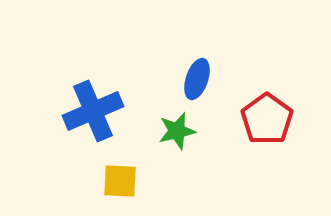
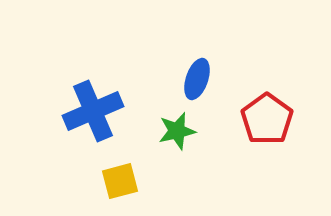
yellow square: rotated 18 degrees counterclockwise
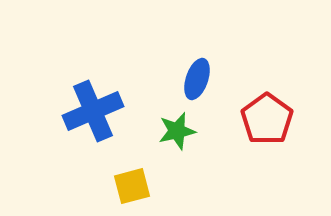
yellow square: moved 12 px right, 5 px down
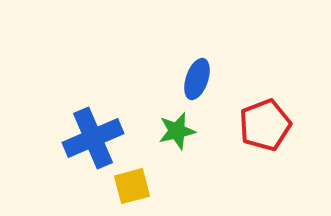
blue cross: moved 27 px down
red pentagon: moved 2 px left, 6 px down; rotated 15 degrees clockwise
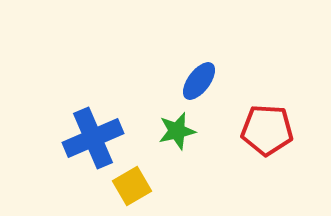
blue ellipse: moved 2 px right, 2 px down; rotated 18 degrees clockwise
red pentagon: moved 2 px right, 5 px down; rotated 24 degrees clockwise
yellow square: rotated 15 degrees counterclockwise
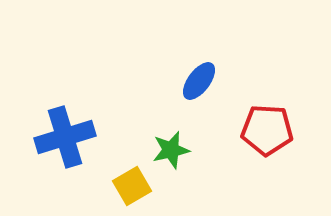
green star: moved 6 px left, 19 px down
blue cross: moved 28 px left, 1 px up; rotated 6 degrees clockwise
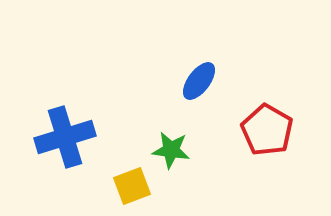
red pentagon: rotated 27 degrees clockwise
green star: rotated 21 degrees clockwise
yellow square: rotated 9 degrees clockwise
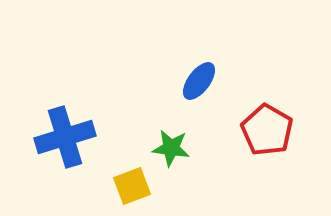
green star: moved 2 px up
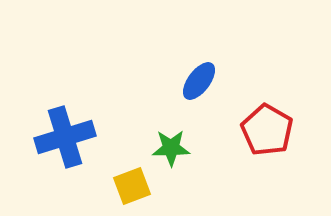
green star: rotated 9 degrees counterclockwise
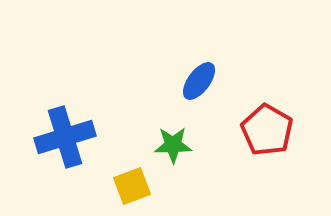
green star: moved 2 px right, 3 px up
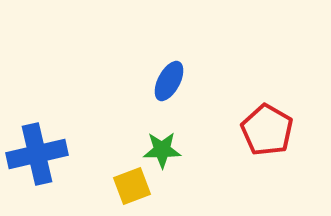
blue ellipse: moved 30 px left; rotated 9 degrees counterclockwise
blue cross: moved 28 px left, 17 px down; rotated 4 degrees clockwise
green star: moved 11 px left, 5 px down
